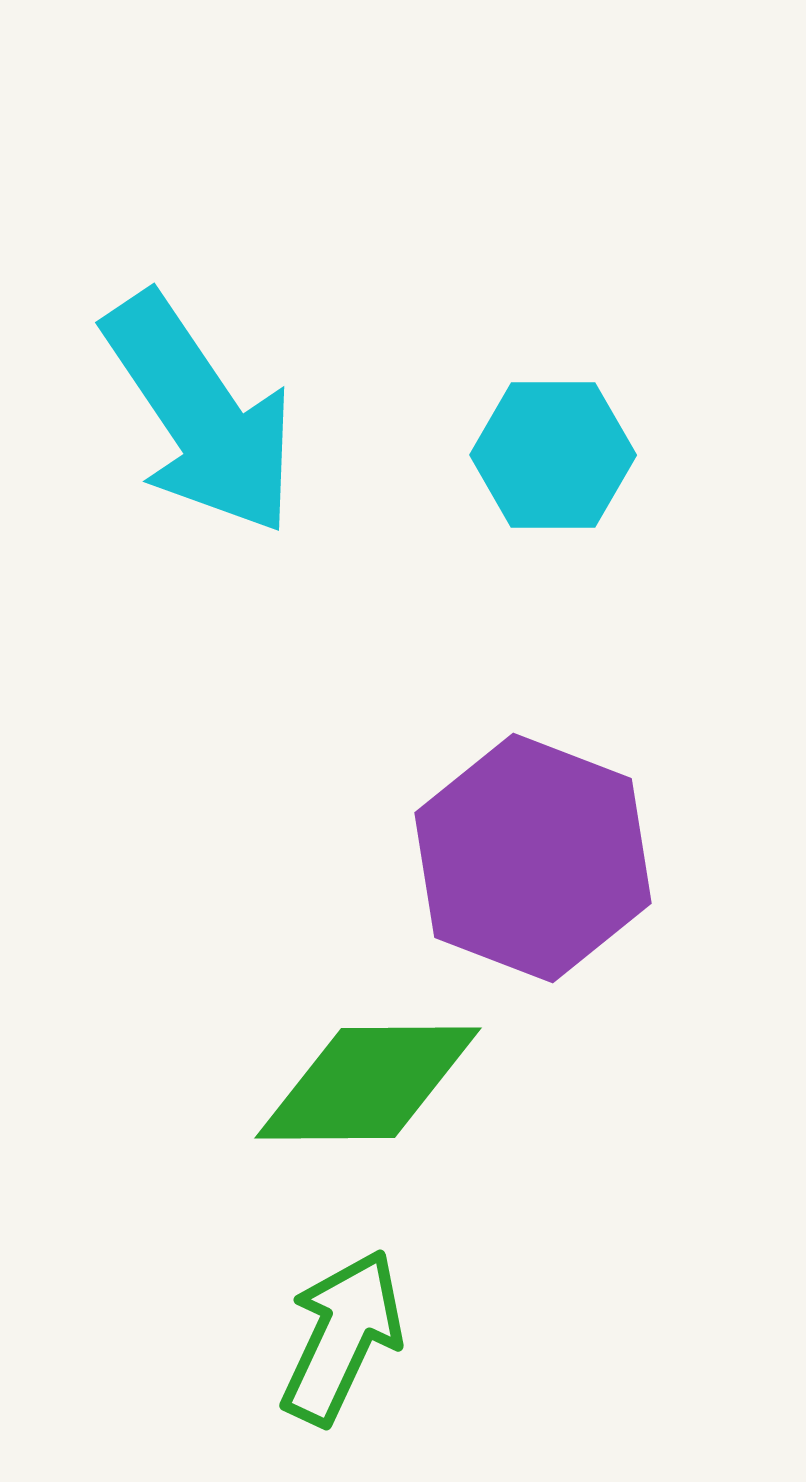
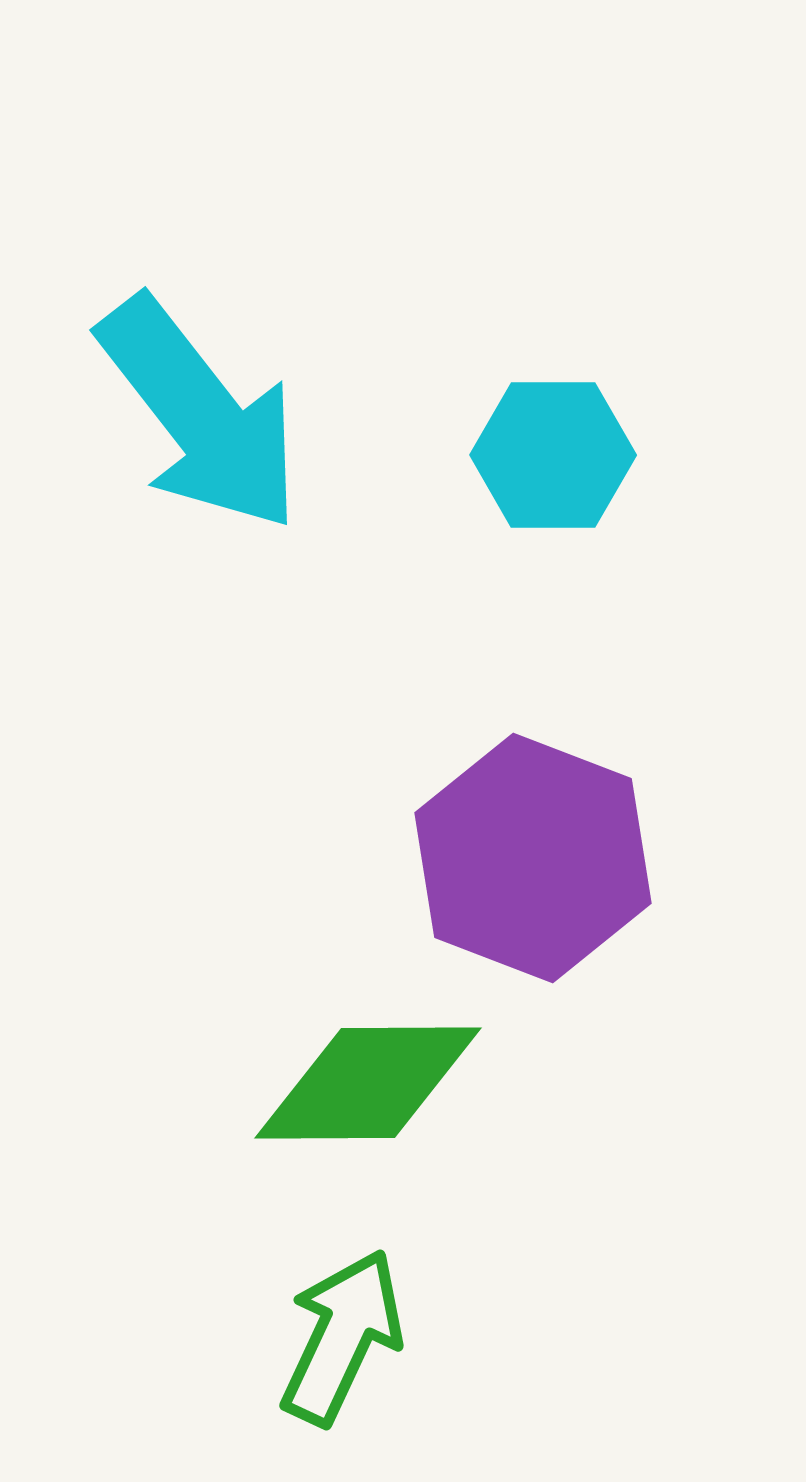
cyan arrow: rotated 4 degrees counterclockwise
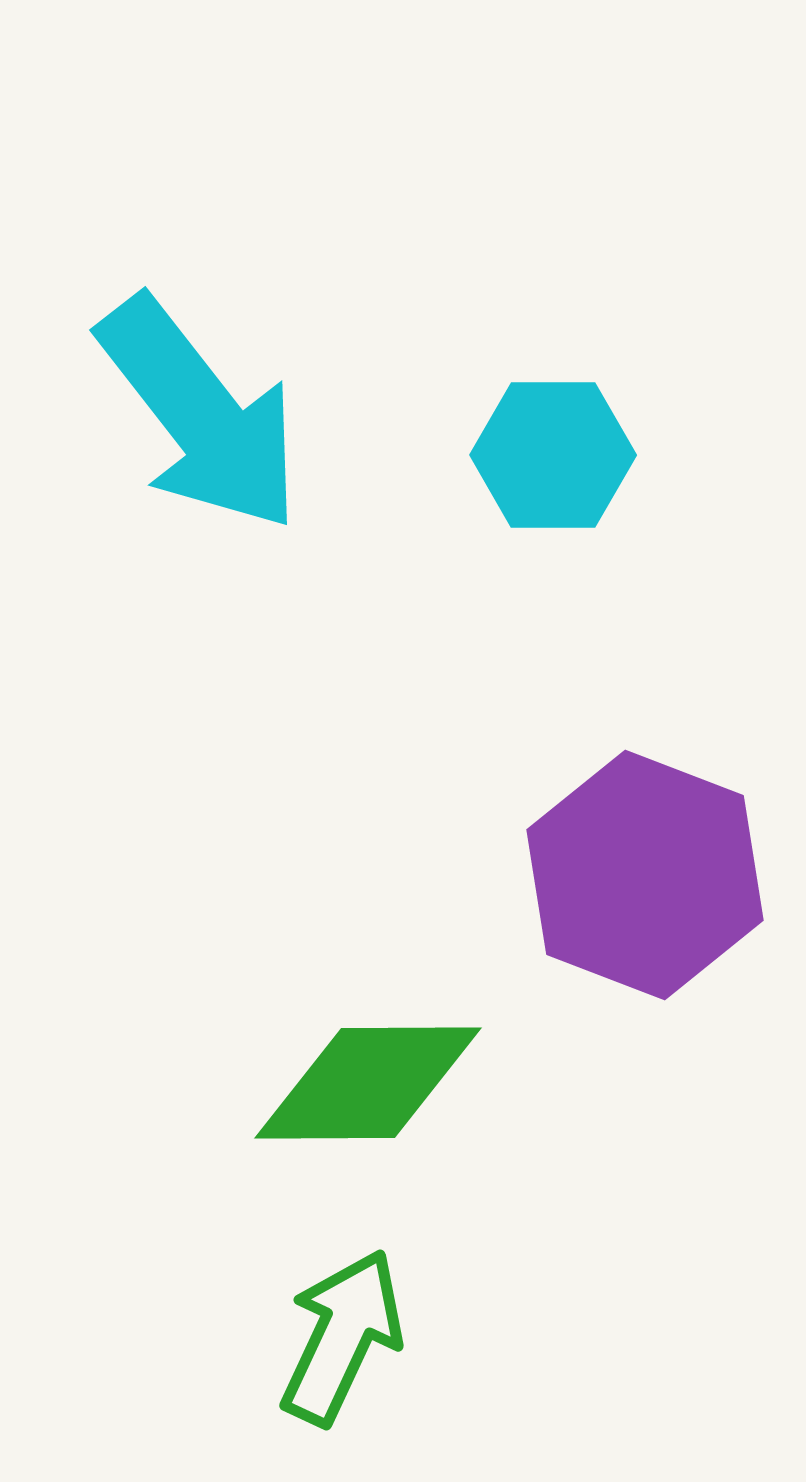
purple hexagon: moved 112 px right, 17 px down
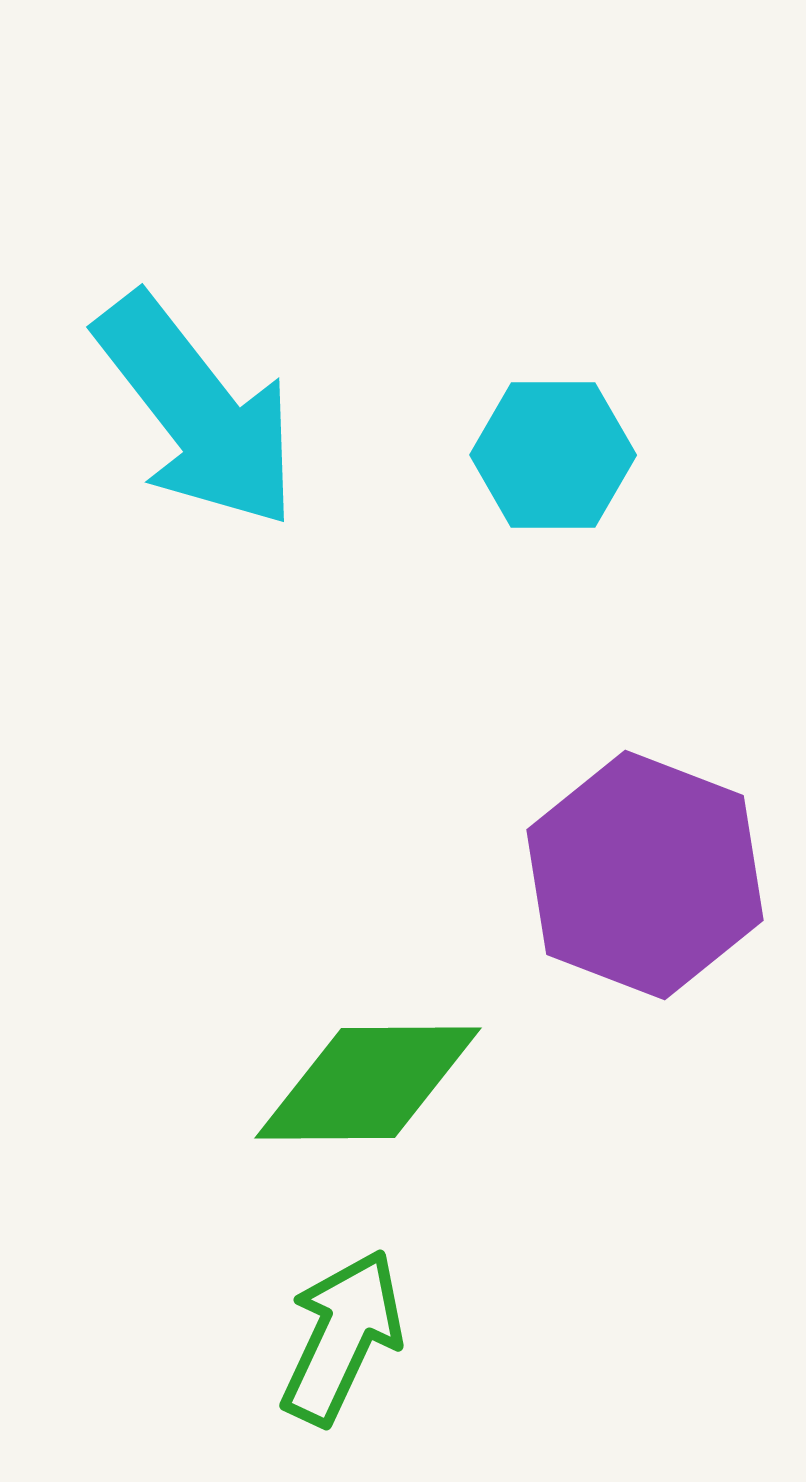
cyan arrow: moved 3 px left, 3 px up
